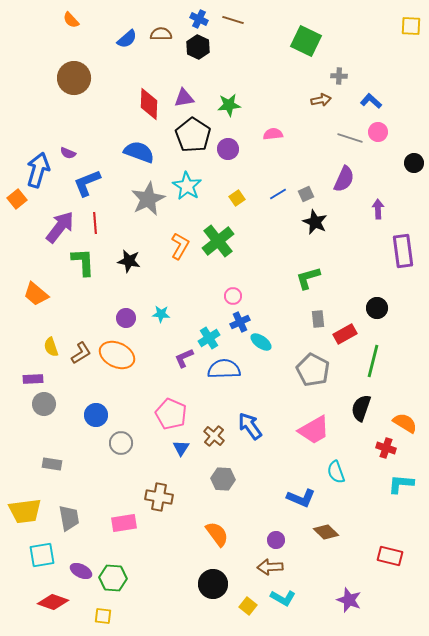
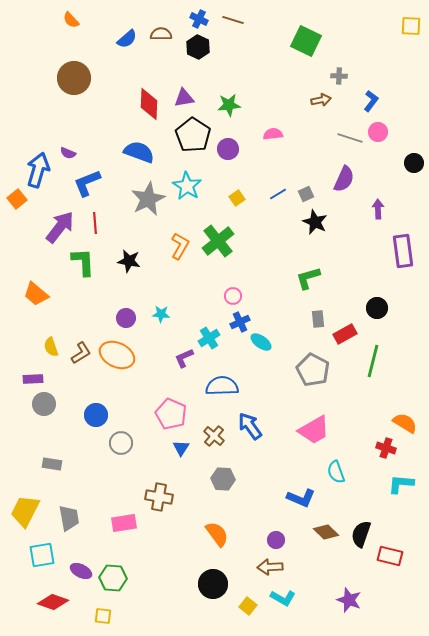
blue L-shape at (371, 101): rotated 85 degrees clockwise
blue semicircle at (224, 369): moved 2 px left, 17 px down
black semicircle at (361, 408): moved 126 px down
yellow trapezoid at (25, 511): rotated 124 degrees clockwise
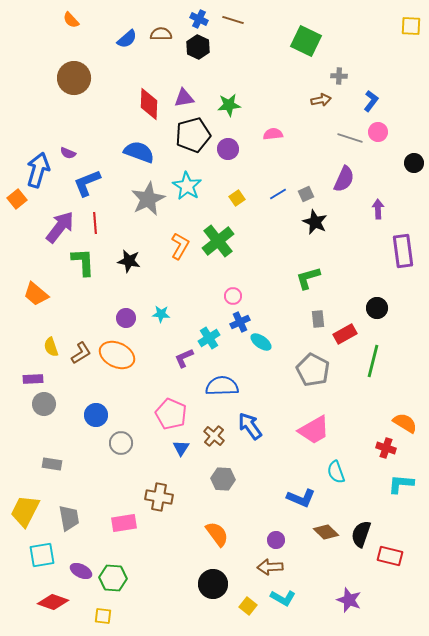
black pentagon at (193, 135): rotated 24 degrees clockwise
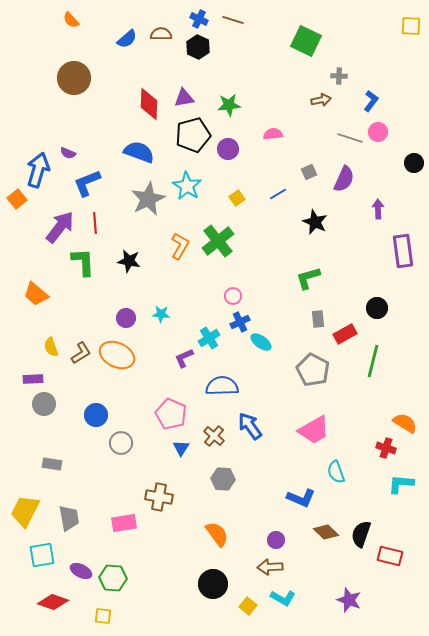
gray square at (306, 194): moved 3 px right, 22 px up
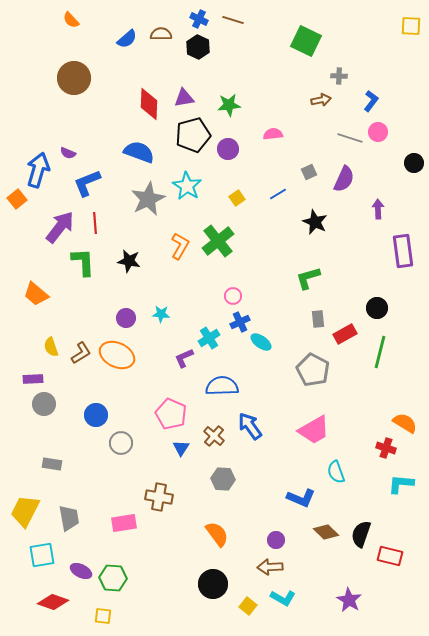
green line at (373, 361): moved 7 px right, 9 px up
purple star at (349, 600): rotated 10 degrees clockwise
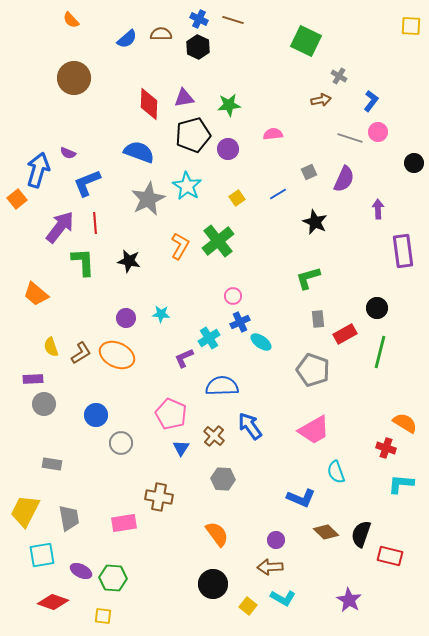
gray cross at (339, 76): rotated 28 degrees clockwise
gray pentagon at (313, 370): rotated 8 degrees counterclockwise
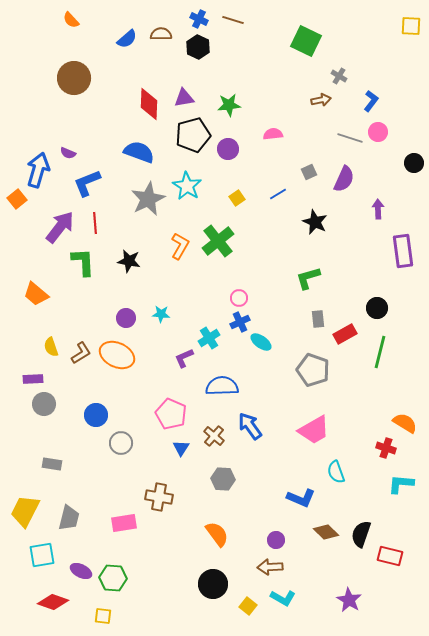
pink circle at (233, 296): moved 6 px right, 2 px down
gray trapezoid at (69, 518): rotated 24 degrees clockwise
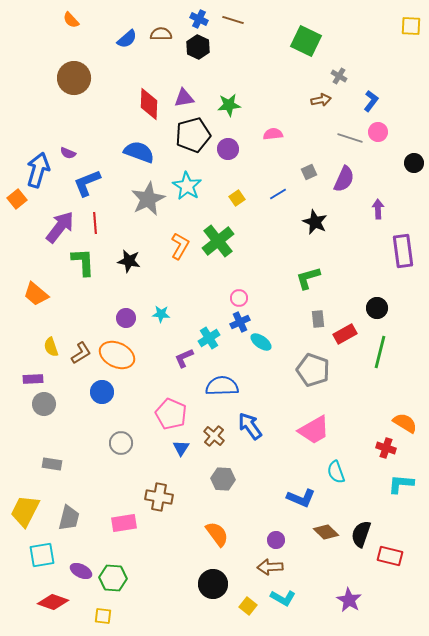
blue circle at (96, 415): moved 6 px right, 23 px up
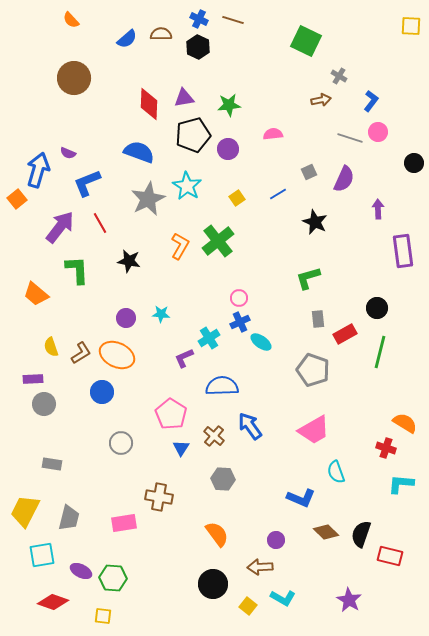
red line at (95, 223): moved 5 px right; rotated 25 degrees counterclockwise
green L-shape at (83, 262): moved 6 px left, 8 px down
pink pentagon at (171, 414): rotated 8 degrees clockwise
brown arrow at (270, 567): moved 10 px left
